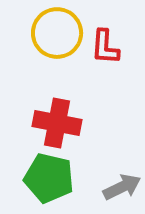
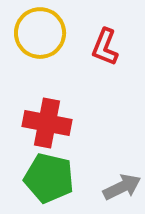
yellow circle: moved 17 px left
red L-shape: rotated 18 degrees clockwise
red cross: moved 10 px left
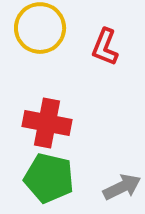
yellow circle: moved 5 px up
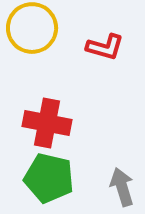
yellow circle: moved 8 px left
red L-shape: rotated 96 degrees counterclockwise
gray arrow: rotated 81 degrees counterclockwise
